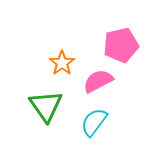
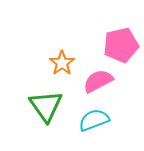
cyan semicircle: moved 2 px up; rotated 32 degrees clockwise
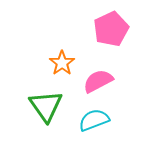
pink pentagon: moved 10 px left, 16 px up; rotated 12 degrees counterclockwise
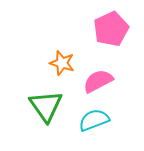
orange star: rotated 20 degrees counterclockwise
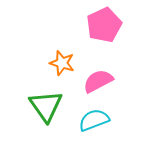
pink pentagon: moved 7 px left, 4 px up
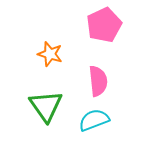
orange star: moved 12 px left, 9 px up
pink semicircle: rotated 112 degrees clockwise
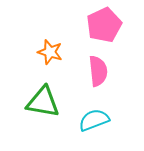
orange star: moved 2 px up
pink semicircle: moved 10 px up
green triangle: moved 3 px left, 4 px up; rotated 45 degrees counterclockwise
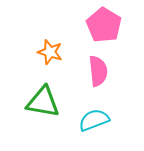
pink pentagon: rotated 16 degrees counterclockwise
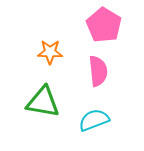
orange star: rotated 15 degrees counterclockwise
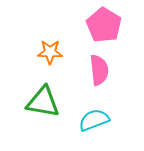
pink semicircle: moved 1 px right, 1 px up
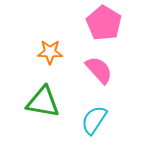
pink pentagon: moved 2 px up
pink semicircle: rotated 36 degrees counterclockwise
cyan semicircle: rotated 36 degrees counterclockwise
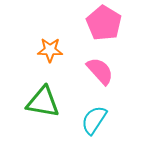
orange star: moved 2 px up
pink semicircle: moved 1 px right, 1 px down
